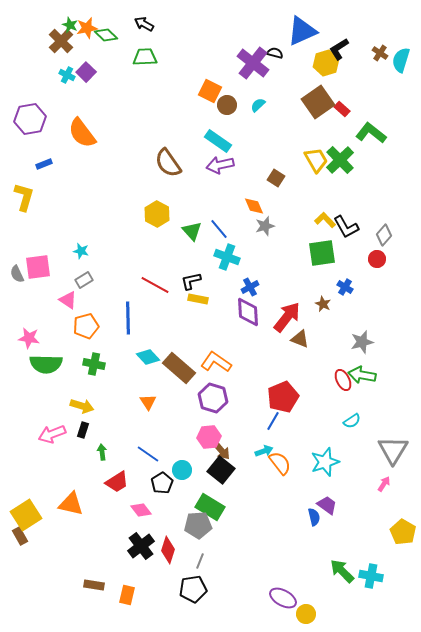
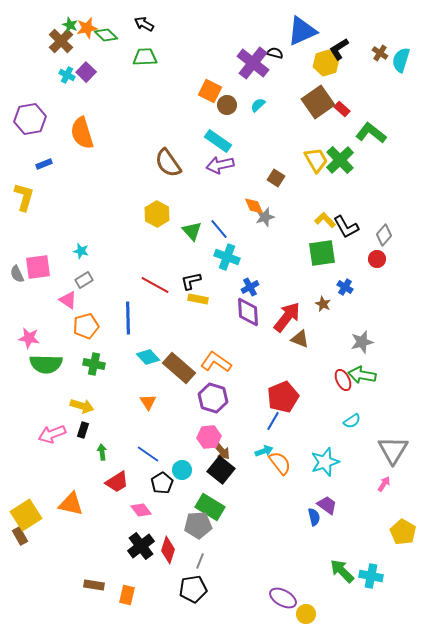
orange semicircle at (82, 133): rotated 20 degrees clockwise
gray star at (265, 226): moved 9 px up
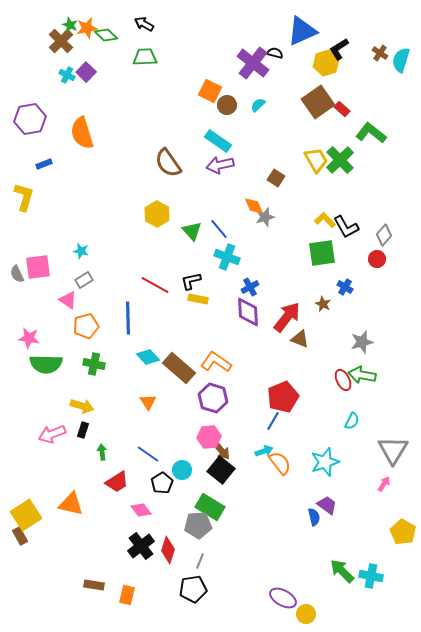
cyan semicircle at (352, 421): rotated 30 degrees counterclockwise
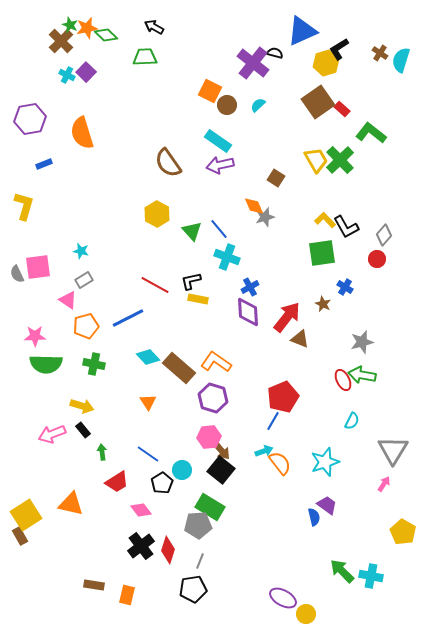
black arrow at (144, 24): moved 10 px right, 3 px down
yellow L-shape at (24, 197): moved 9 px down
blue line at (128, 318): rotated 64 degrees clockwise
pink star at (29, 338): moved 6 px right, 2 px up; rotated 10 degrees counterclockwise
black rectangle at (83, 430): rotated 56 degrees counterclockwise
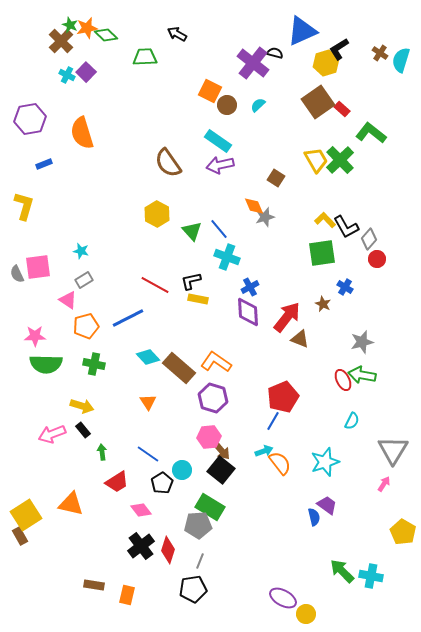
black arrow at (154, 27): moved 23 px right, 7 px down
gray diamond at (384, 235): moved 15 px left, 4 px down
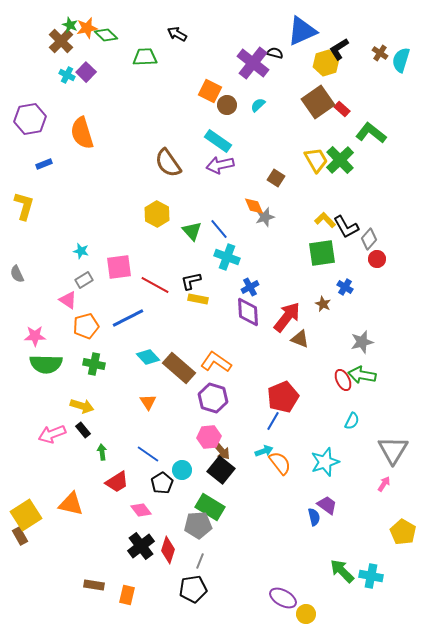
pink square at (38, 267): moved 81 px right
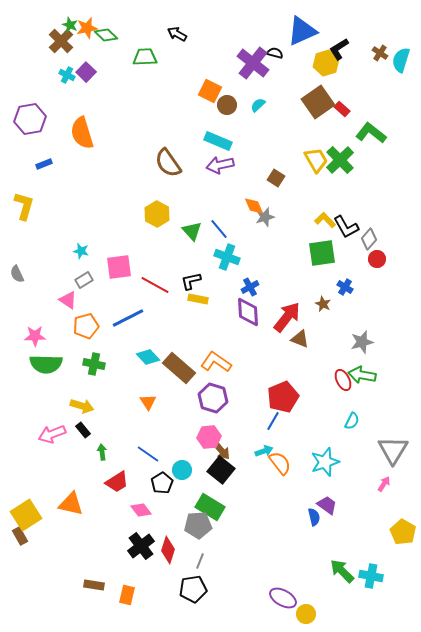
cyan rectangle at (218, 141): rotated 12 degrees counterclockwise
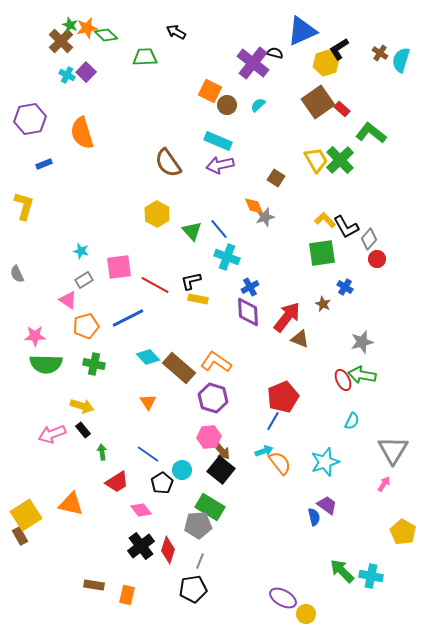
black arrow at (177, 34): moved 1 px left, 2 px up
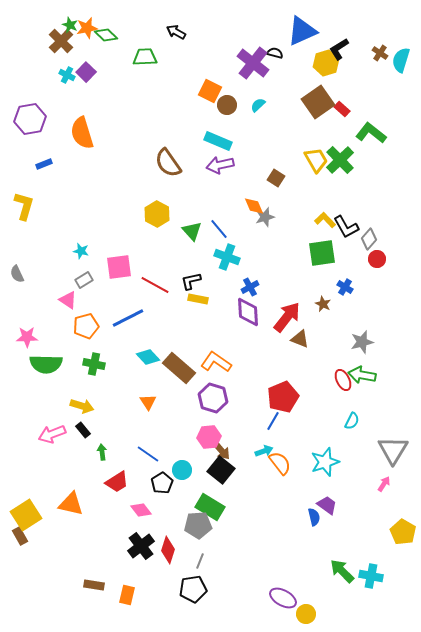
pink star at (35, 336): moved 8 px left, 1 px down
